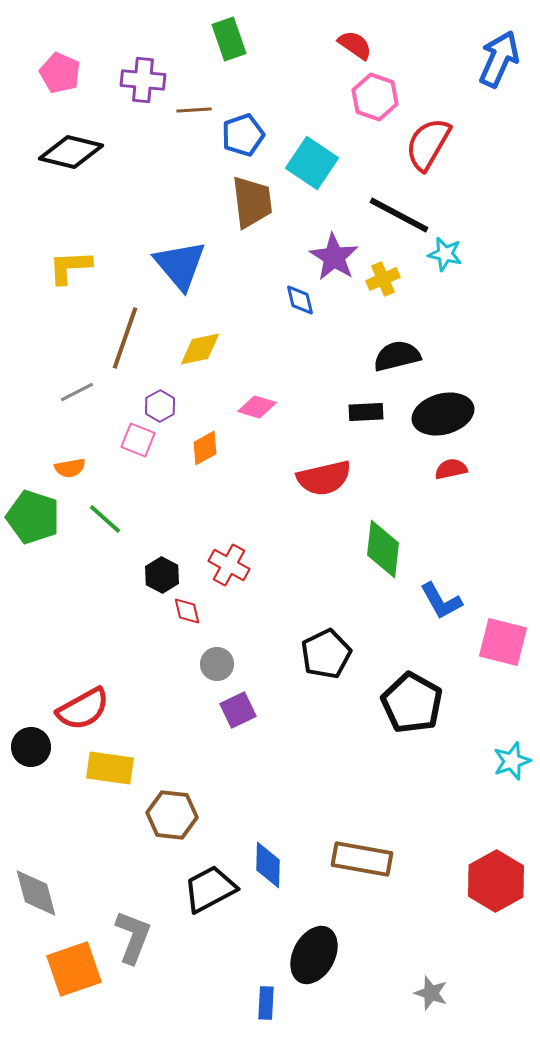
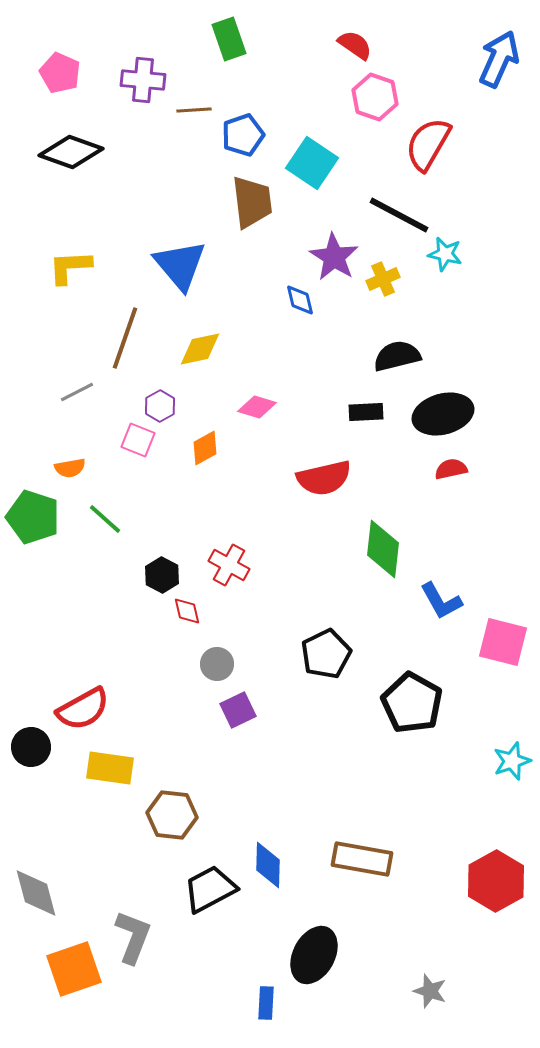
black diamond at (71, 152): rotated 6 degrees clockwise
gray star at (431, 993): moved 1 px left, 2 px up
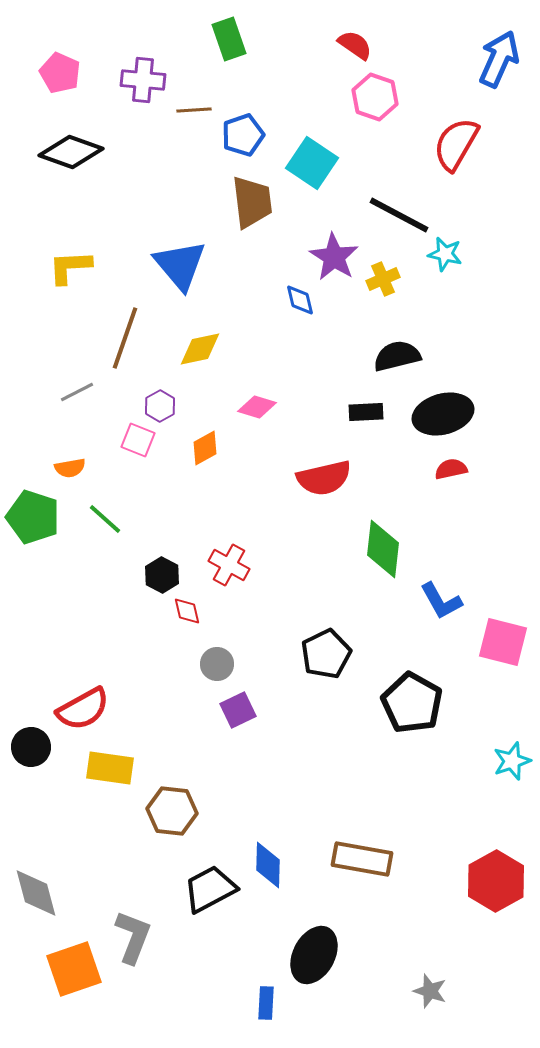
red semicircle at (428, 144): moved 28 px right
brown hexagon at (172, 815): moved 4 px up
